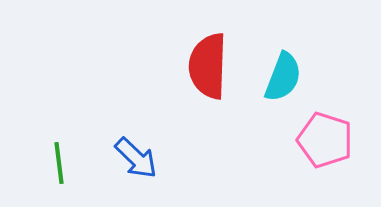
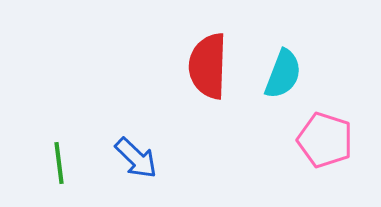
cyan semicircle: moved 3 px up
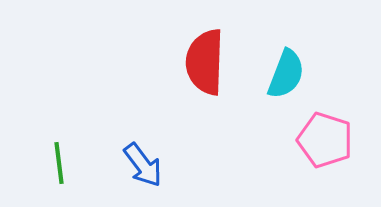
red semicircle: moved 3 px left, 4 px up
cyan semicircle: moved 3 px right
blue arrow: moved 7 px right, 7 px down; rotated 9 degrees clockwise
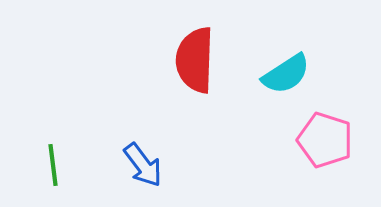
red semicircle: moved 10 px left, 2 px up
cyan semicircle: rotated 36 degrees clockwise
green line: moved 6 px left, 2 px down
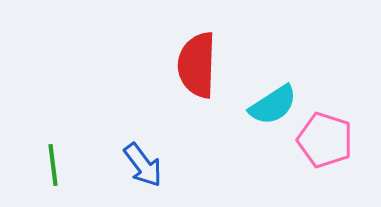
red semicircle: moved 2 px right, 5 px down
cyan semicircle: moved 13 px left, 31 px down
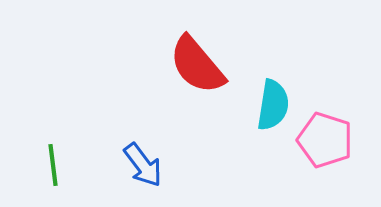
red semicircle: rotated 42 degrees counterclockwise
cyan semicircle: rotated 48 degrees counterclockwise
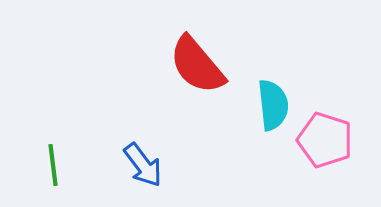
cyan semicircle: rotated 15 degrees counterclockwise
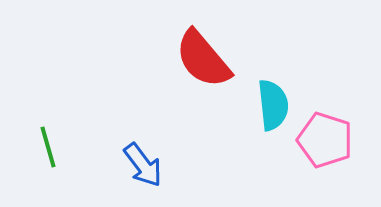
red semicircle: moved 6 px right, 6 px up
green line: moved 5 px left, 18 px up; rotated 9 degrees counterclockwise
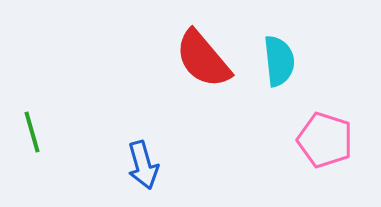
cyan semicircle: moved 6 px right, 44 px up
green line: moved 16 px left, 15 px up
blue arrow: rotated 21 degrees clockwise
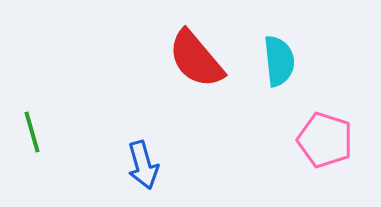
red semicircle: moved 7 px left
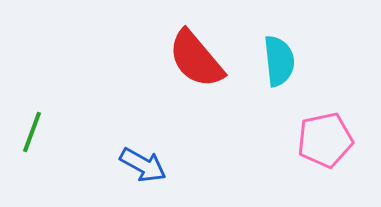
green line: rotated 36 degrees clockwise
pink pentagon: rotated 30 degrees counterclockwise
blue arrow: rotated 45 degrees counterclockwise
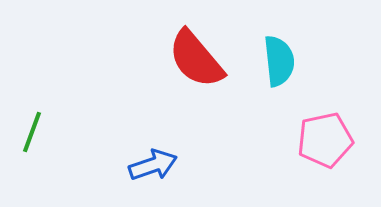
blue arrow: moved 10 px right; rotated 48 degrees counterclockwise
